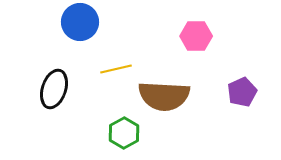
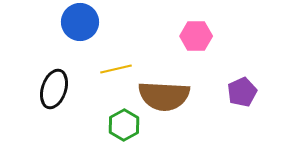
green hexagon: moved 8 px up
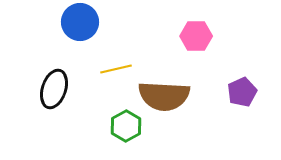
green hexagon: moved 2 px right, 1 px down
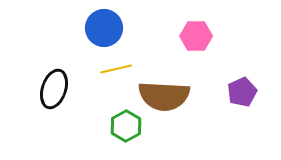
blue circle: moved 24 px right, 6 px down
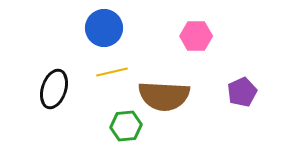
yellow line: moved 4 px left, 3 px down
green hexagon: rotated 24 degrees clockwise
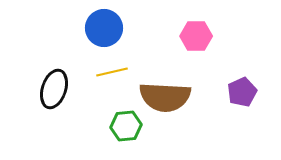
brown semicircle: moved 1 px right, 1 px down
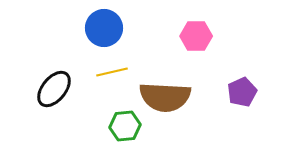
black ellipse: rotated 21 degrees clockwise
green hexagon: moved 1 px left
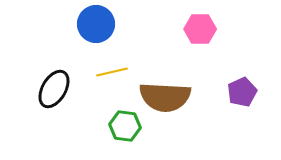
blue circle: moved 8 px left, 4 px up
pink hexagon: moved 4 px right, 7 px up
black ellipse: rotated 9 degrees counterclockwise
green hexagon: rotated 12 degrees clockwise
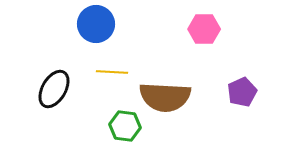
pink hexagon: moved 4 px right
yellow line: rotated 16 degrees clockwise
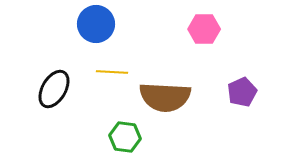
green hexagon: moved 11 px down
